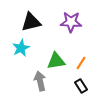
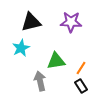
orange line: moved 5 px down
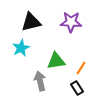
black rectangle: moved 4 px left, 2 px down
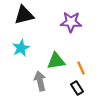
black triangle: moved 7 px left, 7 px up
orange line: rotated 56 degrees counterclockwise
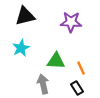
black triangle: moved 1 px right, 1 px down
green triangle: rotated 12 degrees clockwise
gray arrow: moved 3 px right, 3 px down
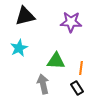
cyan star: moved 2 px left
orange line: rotated 32 degrees clockwise
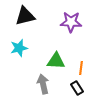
cyan star: rotated 12 degrees clockwise
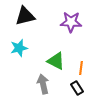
green triangle: rotated 24 degrees clockwise
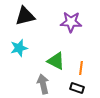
black rectangle: rotated 40 degrees counterclockwise
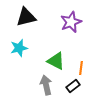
black triangle: moved 1 px right, 1 px down
purple star: rotated 25 degrees counterclockwise
gray arrow: moved 3 px right, 1 px down
black rectangle: moved 4 px left, 2 px up; rotated 56 degrees counterclockwise
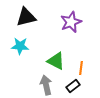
cyan star: moved 1 px right, 2 px up; rotated 18 degrees clockwise
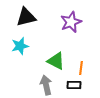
cyan star: rotated 18 degrees counterclockwise
black rectangle: moved 1 px right, 1 px up; rotated 40 degrees clockwise
